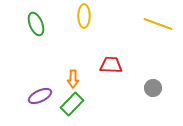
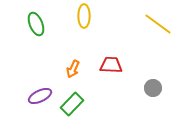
yellow line: rotated 16 degrees clockwise
orange arrow: moved 10 px up; rotated 24 degrees clockwise
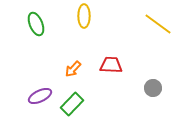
orange arrow: rotated 18 degrees clockwise
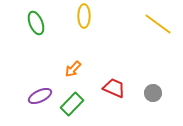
green ellipse: moved 1 px up
red trapezoid: moved 3 px right, 23 px down; rotated 20 degrees clockwise
gray circle: moved 5 px down
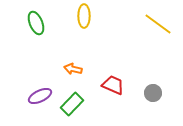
orange arrow: rotated 60 degrees clockwise
red trapezoid: moved 1 px left, 3 px up
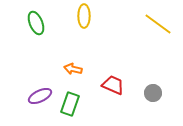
green rectangle: moved 2 px left; rotated 25 degrees counterclockwise
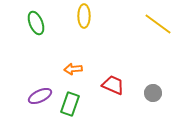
orange arrow: rotated 18 degrees counterclockwise
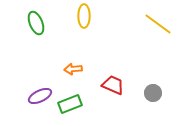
green rectangle: rotated 50 degrees clockwise
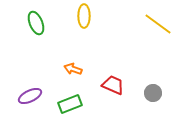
orange arrow: rotated 24 degrees clockwise
purple ellipse: moved 10 px left
